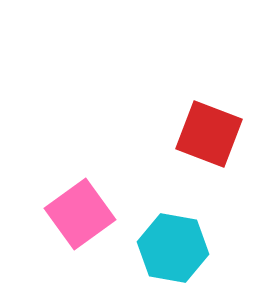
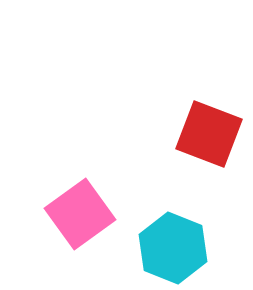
cyan hexagon: rotated 12 degrees clockwise
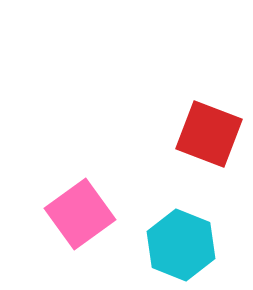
cyan hexagon: moved 8 px right, 3 px up
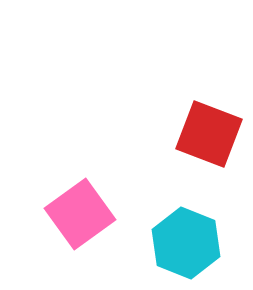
cyan hexagon: moved 5 px right, 2 px up
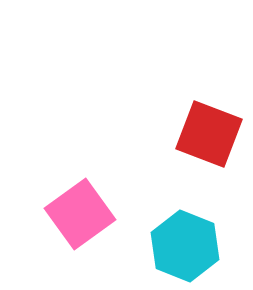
cyan hexagon: moved 1 px left, 3 px down
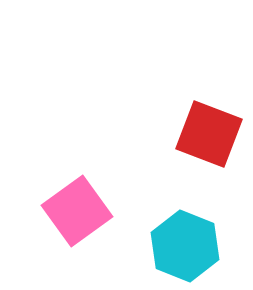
pink square: moved 3 px left, 3 px up
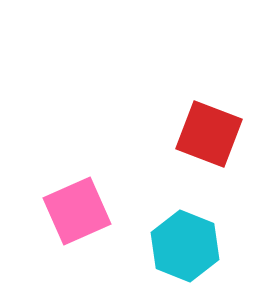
pink square: rotated 12 degrees clockwise
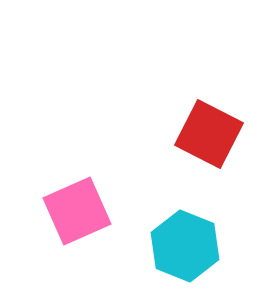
red square: rotated 6 degrees clockwise
